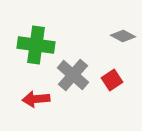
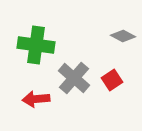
gray cross: moved 1 px right, 3 px down
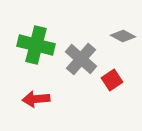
green cross: rotated 6 degrees clockwise
gray cross: moved 7 px right, 19 px up
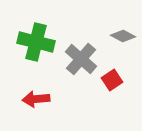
green cross: moved 3 px up
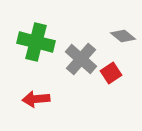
gray diamond: rotated 10 degrees clockwise
red square: moved 1 px left, 7 px up
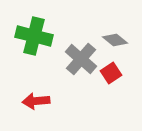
gray diamond: moved 8 px left, 4 px down
green cross: moved 2 px left, 6 px up
red arrow: moved 2 px down
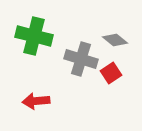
gray cross: rotated 24 degrees counterclockwise
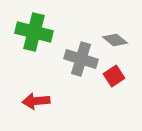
green cross: moved 4 px up
red square: moved 3 px right, 3 px down
